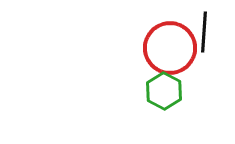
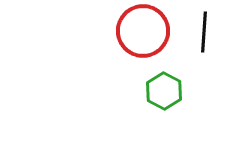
red circle: moved 27 px left, 17 px up
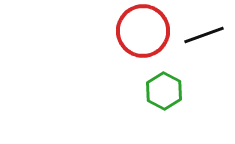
black line: moved 3 px down; rotated 66 degrees clockwise
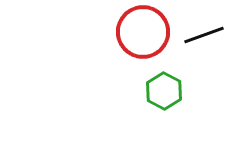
red circle: moved 1 px down
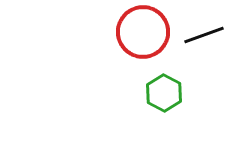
green hexagon: moved 2 px down
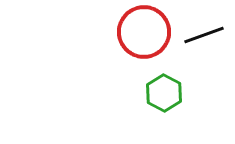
red circle: moved 1 px right
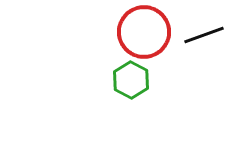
green hexagon: moved 33 px left, 13 px up
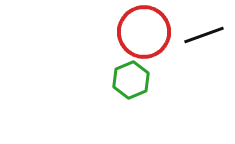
green hexagon: rotated 9 degrees clockwise
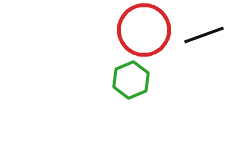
red circle: moved 2 px up
